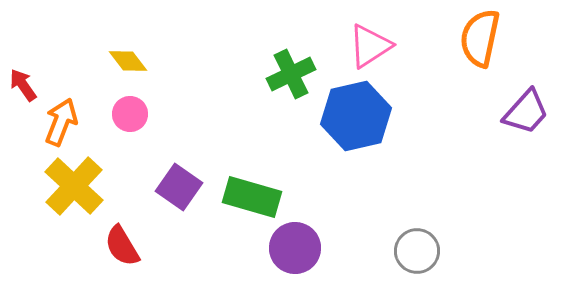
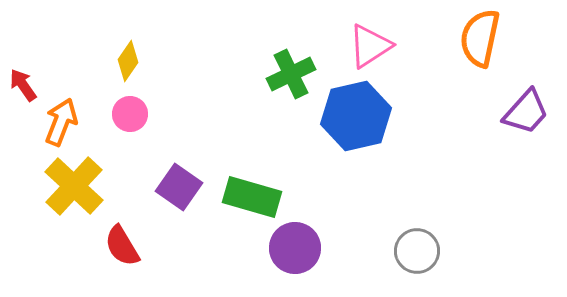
yellow diamond: rotated 72 degrees clockwise
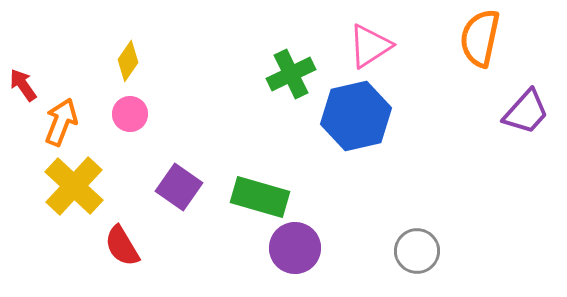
green rectangle: moved 8 px right
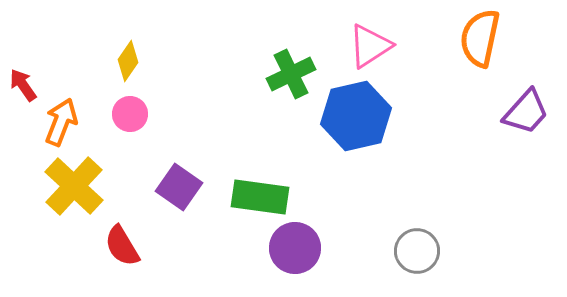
green rectangle: rotated 8 degrees counterclockwise
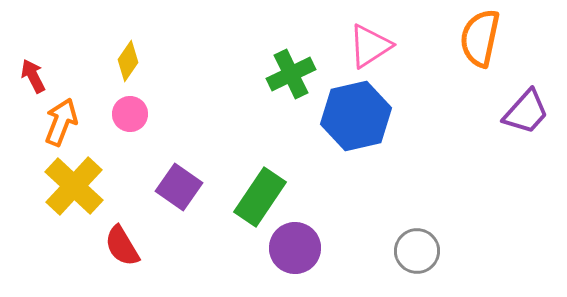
red arrow: moved 10 px right, 9 px up; rotated 8 degrees clockwise
green rectangle: rotated 64 degrees counterclockwise
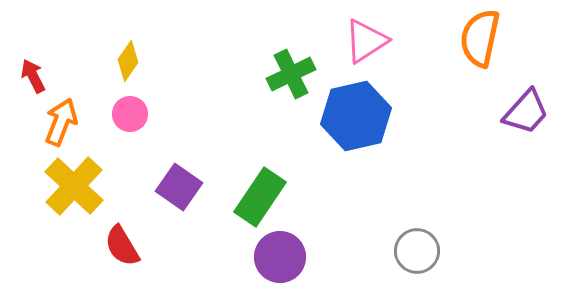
pink triangle: moved 4 px left, 5 px up
purple circle: moved 15 px left, 9 px down
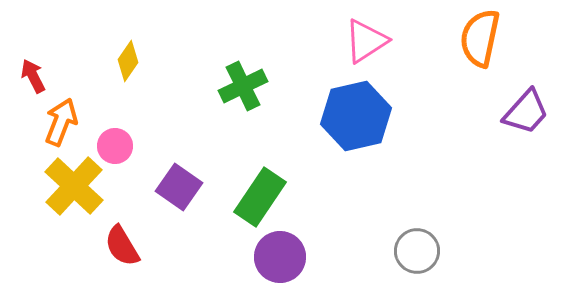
green cross: moved 48 px left, 12 px down
pink circle: moved 15 px left, 32 px down
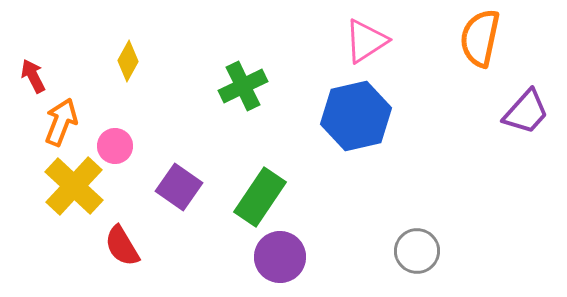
yellow diamond: rotated 6 degrees counterclockwise
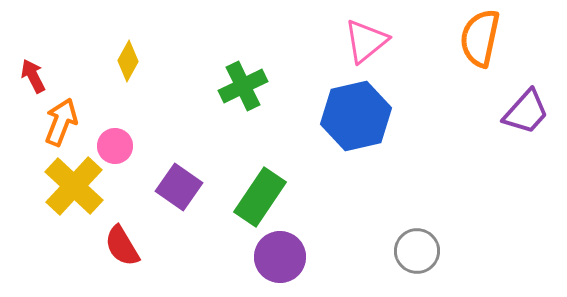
pink triangle: rotated 6 degrees counterclockwise
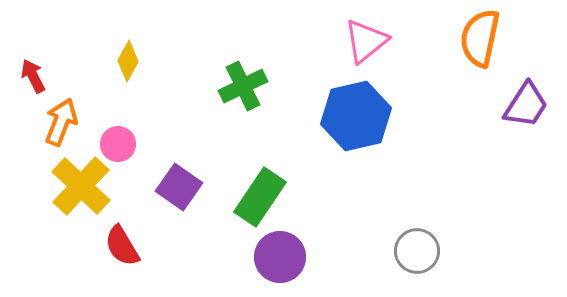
purple trapezoid: moved 7 px up; rotated 9 degrees counterclockwise
pink circle: moved 3 px right, 2 px up
yellow cross: moved 7 px right
